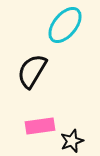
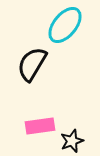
black semicircle: moved 7 px up
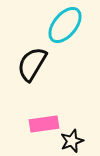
pink rectangle: moved 4 px right, 2 px up
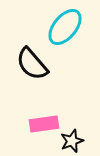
cyan ellipse: moved 2 px down
black semicircle: rotated 72 degrees counterclockwise
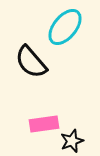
black semicircle: moved 1 px left, 2 px up
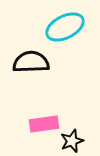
cyan ellipse: rotated 24 degrees clockwise
black semicircle: rotated 129 degrees clockwise
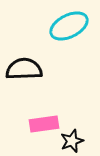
cyan ellipse: moved 4 px right, 1 px up
black semicircle: moved 7 px left, 7 px down
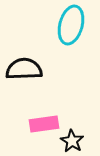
cyan ellipse: moved 2 px right, 1 px up; rotated 48 degrees counterclockwise
black star: rotated 20 degrees counterclockwise
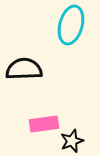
black star: rotated 20 degrees clockwise
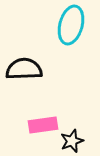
pink rectangle: moved 1 px left, 1 px down
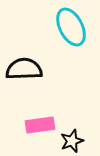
cyan ellipse: moved 2 px down; rotated 42 degrees counterclockwise
pink rectangle: moved 3 px left
